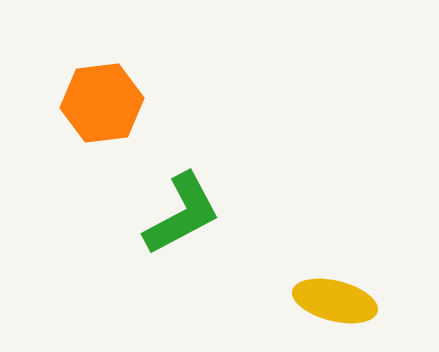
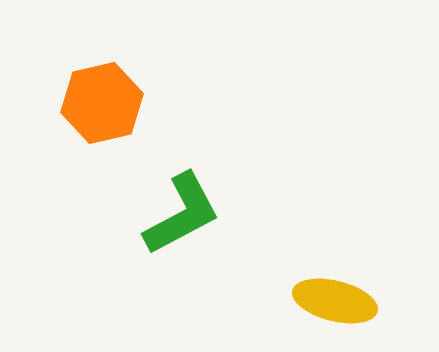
orange hexagon: rotated 6 degrees counterclockwise
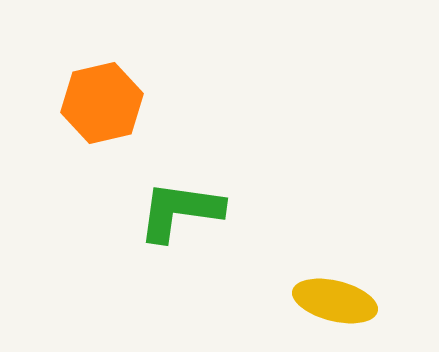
green L-shape: moved 2 px left, 3 px up; rotated 144 degrees counterclockwise
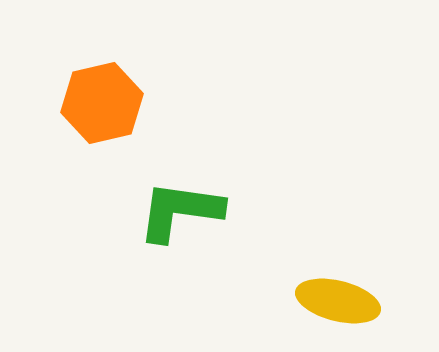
yellow ellipse: moved 3 px right
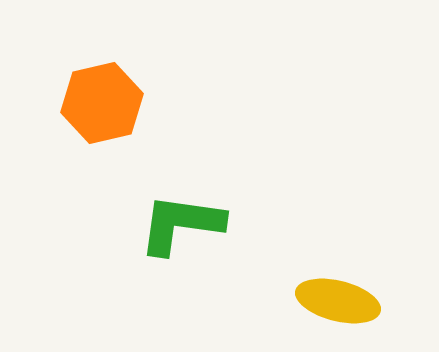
green L-shape: moved 1 px right, 13 px down
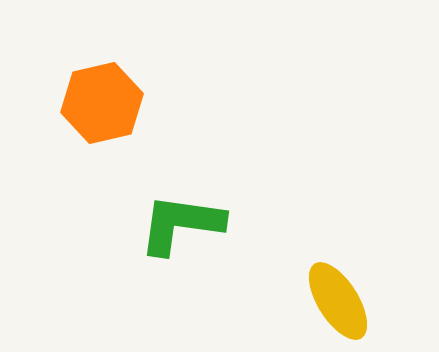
yellow ellipse: rotated 44 degrees clockwise
